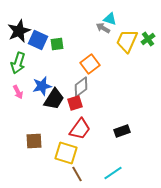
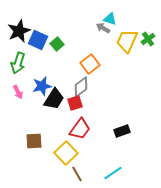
green square: rotated 32 degrees counterclockwise
yellow square: rotated 30 degrees clockwise
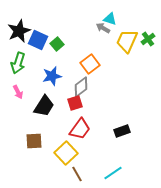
blue star: moved 10 px right, 10 px up
black trapezoid: moved 10 px left, 7 px down
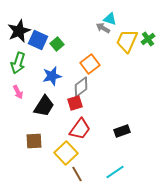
cyan line: moved 2 px right, 1 px up
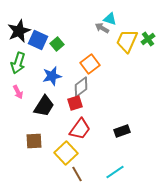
gray arrow: moved 1 px left
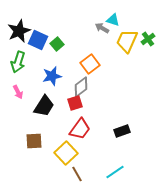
cyan triangle: moved 3 px right, 1 px down
green arrow: moved 1 px up
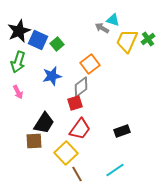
black trapezoid: moved 17 px down
cyan line: moved 2 px up
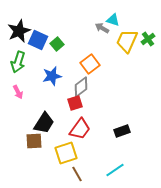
yellow square: rotated 25 degrees clockwise
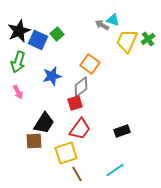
gray arrow: moved 3 px up
green square: moved 10 px up
orange square: rotated 18 degrees counterclockwise
